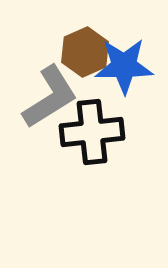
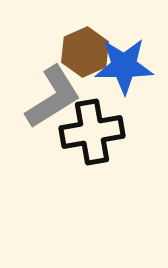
gray L-shape: moved 3 px right
black cross: rotated 4 degrees counterclockwise
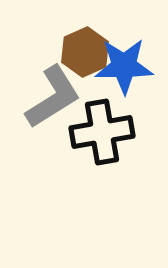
black cross: moved 10 px right
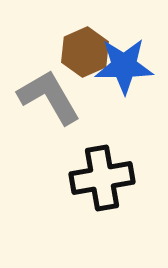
gray L-shape: moved 4 px left; rotated 88 degrees counterclockwise
black cross: moved 46 px down
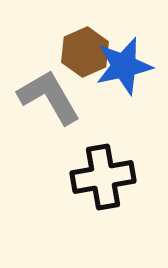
blue star: rotated 12 degrees counterclockwise
black cross: moved 1 px right, 1 px up
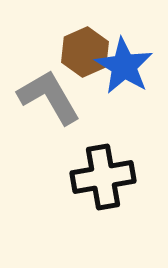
blue star: rotated 28 degrees counterclockwise
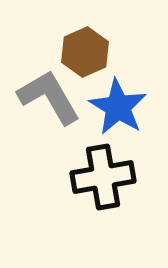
blue star: moved 6 px left, 41 px down
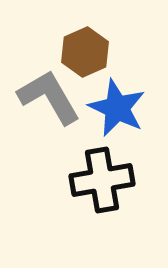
blue star: moved 1 px left, 1 px down; rotated 6 degrees counterclockwise
black cross: moved 1 px left, 3 px down
